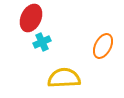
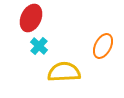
cyan cross: moved 3 px left, 4 px down; rotated 24 degrees counterclockwise
yellow semicircle: moved 6 px up
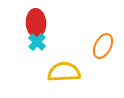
red ellipse: moved 5 px right, 5 px down; rotated 28 degrees counterclockwise
cyan cross: moved 2 px left, 4 px up
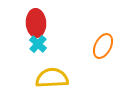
cyan cross: moved 1 px right, 2 px down
yellow semicircle: moved 12 px left, 6 px down
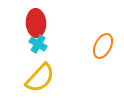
cyan cross: rotated 12 degrees counterclockwise
yellow semicircle: moved 12 px left; rotated 136 degrees clockwise
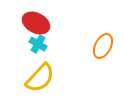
red ellipse: rotated 60 degrees counterclockwise
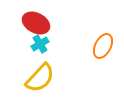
cyan cross: moved 2 px right; rotated 30 degrees clockwise
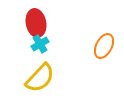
red ellipse: rotated 52 degrees clockwise
orange ellipse: moved 1 px right
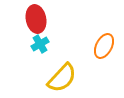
red ellipse: moved 4 px up
yellow semicircle: moved 22 px right
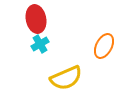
yellow semicircle: moved 4 px right; rotated 24 degrees clockwise
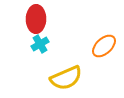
red ellipse: rotated 12 degrees clockwise
orange ellipse: rotated 20 degrees clockwise
